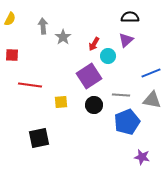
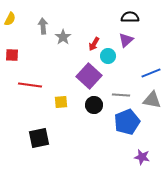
purple square: rotated 15 degrees counterclockwise
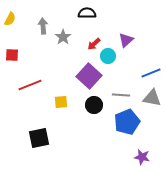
black semicircle: moved 43 px left, 4 px up
red arrow: rotated 16 degrees clockwise
red line: rotated 30 degrees counterclockwise
gray triangle: moved 2 px up
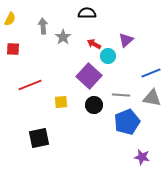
red arrow: rotated 72 degrees clockwise
red square: moved 1 px right, 6 px up
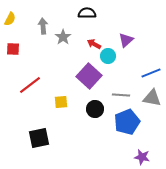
red line: rotated 15 degrees counterclockwise
black circle: moved 1 px right, 4 px down
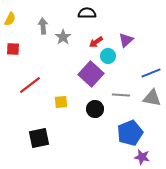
red arrow: moved 2 px right, 2 px up; rotated 64 degrees counterclockwise
purple square: moved 2 px right, 2 px up
blue pentagon: moved 3 px right, 11 px down
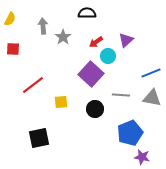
red line: moved 3 px right
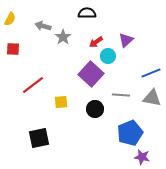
gray arrow: rotated 70 degrees counterclockwise
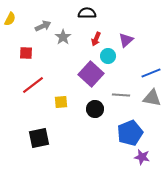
gray arrow: rotated 140 degrees clockwise
red arrow: moved 3 px up; rotated 32 degrees counterclockwise
red square: moved 13 px right, 4 px down
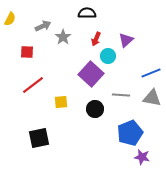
red square: moved 1 px right, 1 px up
